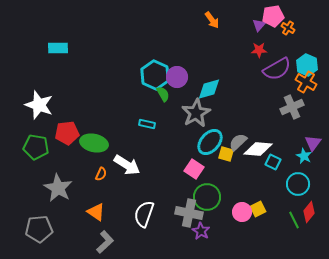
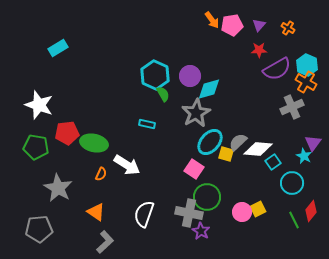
pink pentagon at (273, 16): moved 41 px left, 9 px down
cyan rectangle at (58, 48): rotated 30 degrees counterclockwise
purple circle at (177, 77): moved 13 px right, 1 px up
cyan square at (273, 162): rotated 28 degrees clockwise
cyan circle at (298, 184): moved 6 px left, 1 px up
red diamond at (309, 212): moved 2 px right, 1 px up
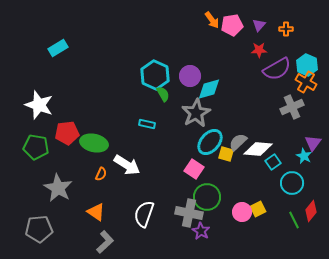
orange cross at (288, 28): moved 2 px left, 1 px down; rotated 32 degrees counterclockwise
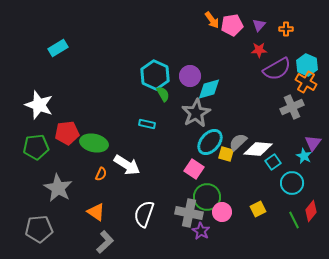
green pentagon at (36, 147): rotated 15 degrees counterclockwise
pink circle at (242, 212): moved 20 px left
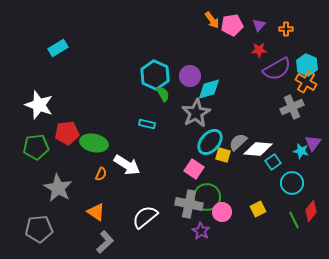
yellow square at (226, 154): moved 3 px left, 1 px down
cyan star at (304, 156): moved 3 px left, 5 px up; rotated 14 degrees counterclockwise
gray cross at (189, 213): moved 9 px up
white semicircle at (144, 214): moved 1 px right, 3 px down; rotated 32 degrees clockwise
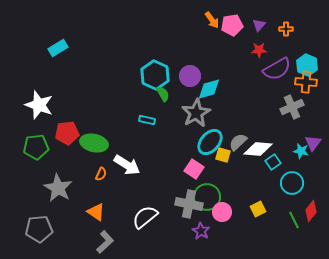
orange cross at (306, 82): rotated 25 degrees counterclockwise
cyan rectangle at (147, 124): moved 4 px up
